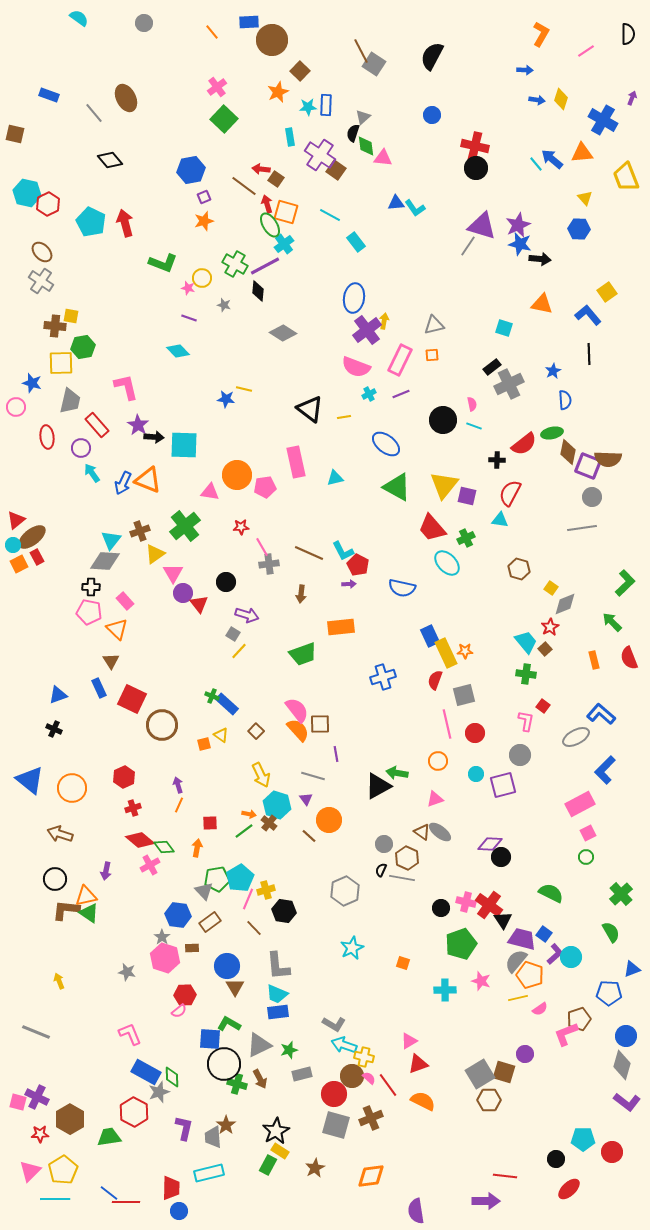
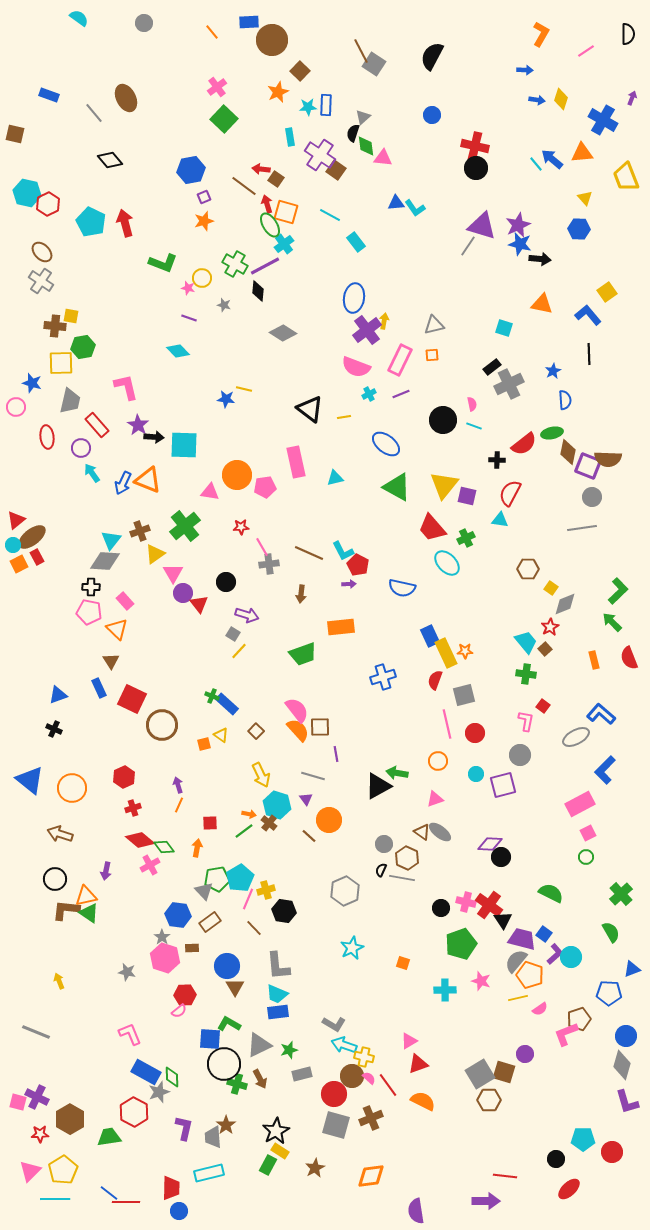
brown hexagon at (519, 569): moved 9 px right; rotated 15 degrees counterclockwise
green L-shape at (625, 583): moved 7 px left, 8 px down
brown square at (320, 724): moved 3 px down
purple L-shape at (627, 1102): rotated 36 degrees clockwise
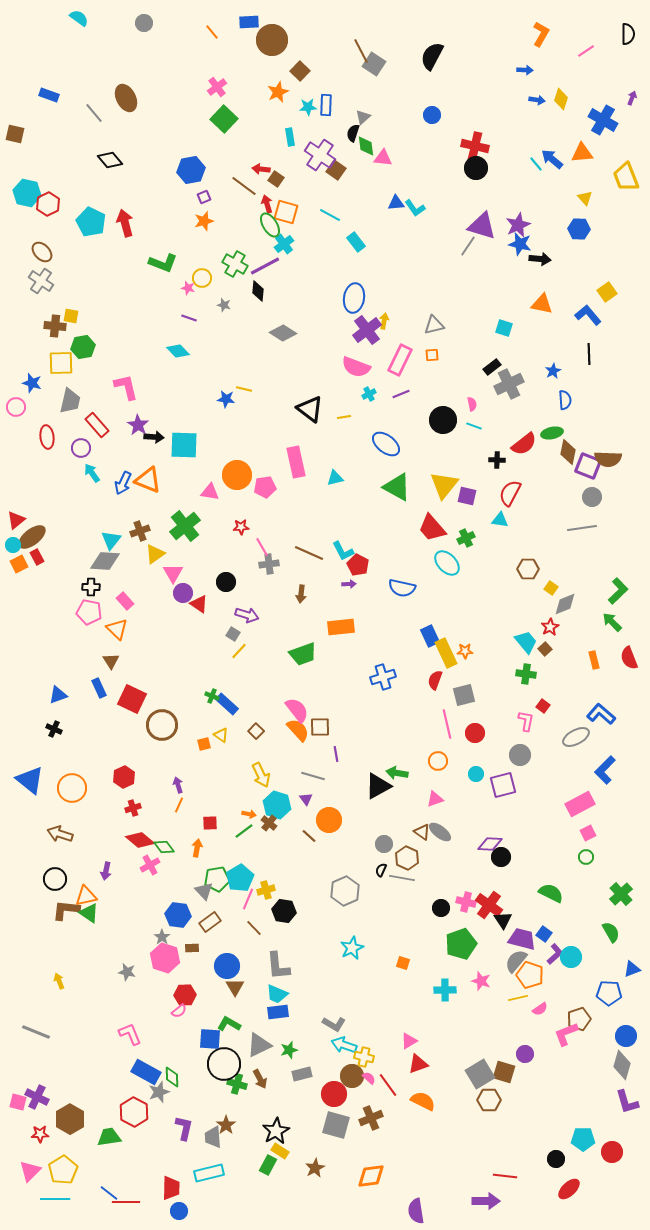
red triangle at (199, 604): rotated 18 degrees counterclockwise
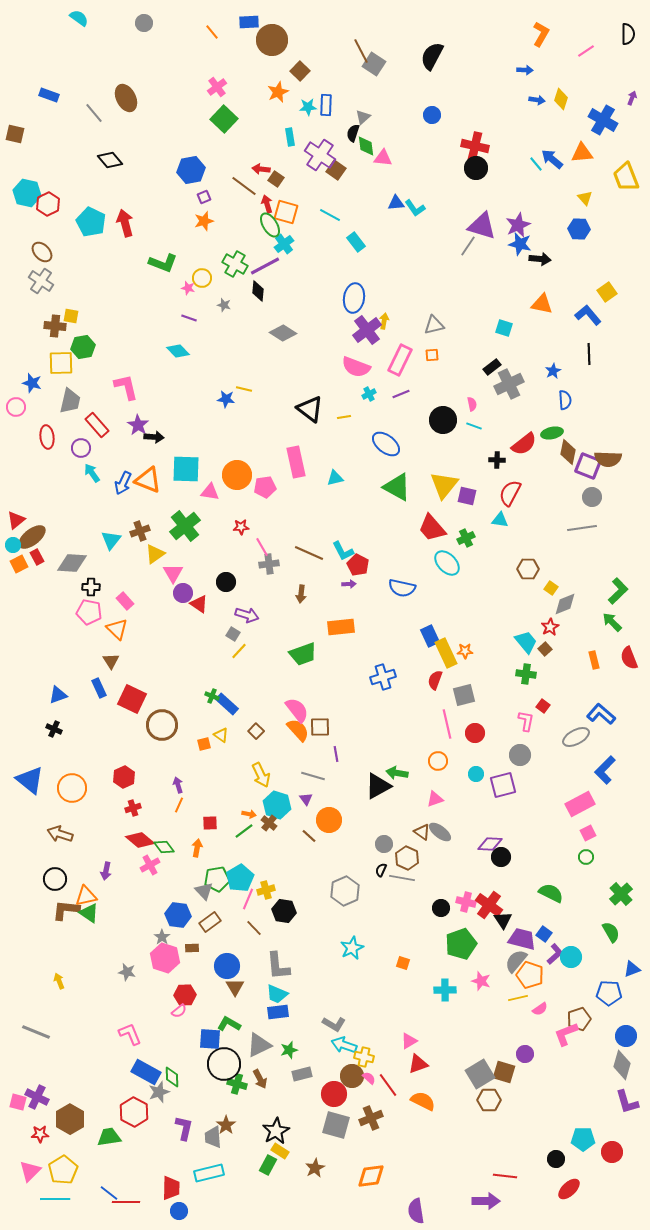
cyan square at (184, 445): moved 2 px right, 24 px down
gray diamond at (105, 561): moved 33 px left, 2 px down
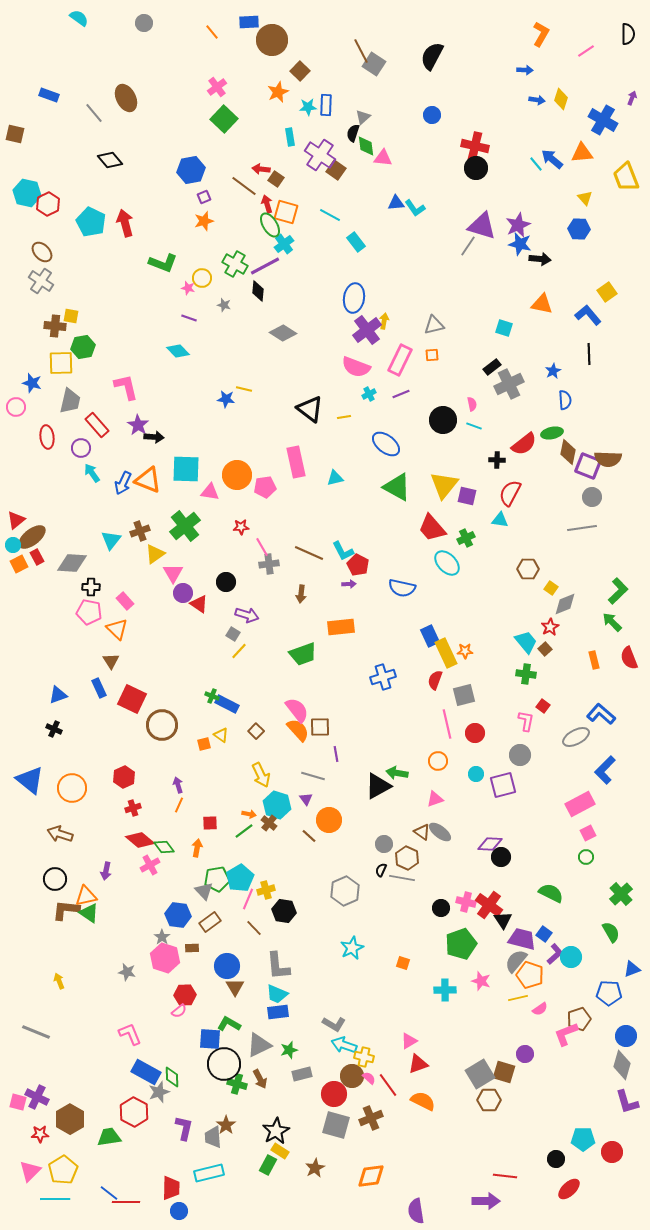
blue rectangle at (227, 704): rotated 15 degrees counterclockwise
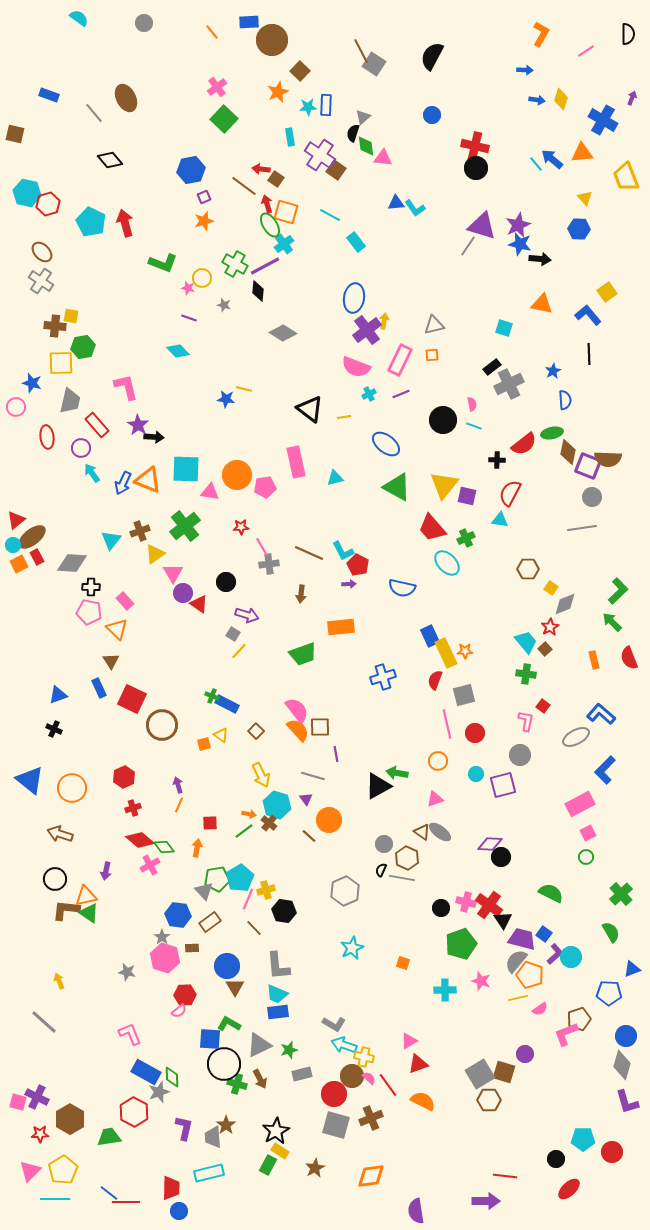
red hexagon at (48, 204): rotated 10 degrees clockwise
gray line at (36, 1032): moved 8 px right, 10 px up; rotated 20 degrees clockwise
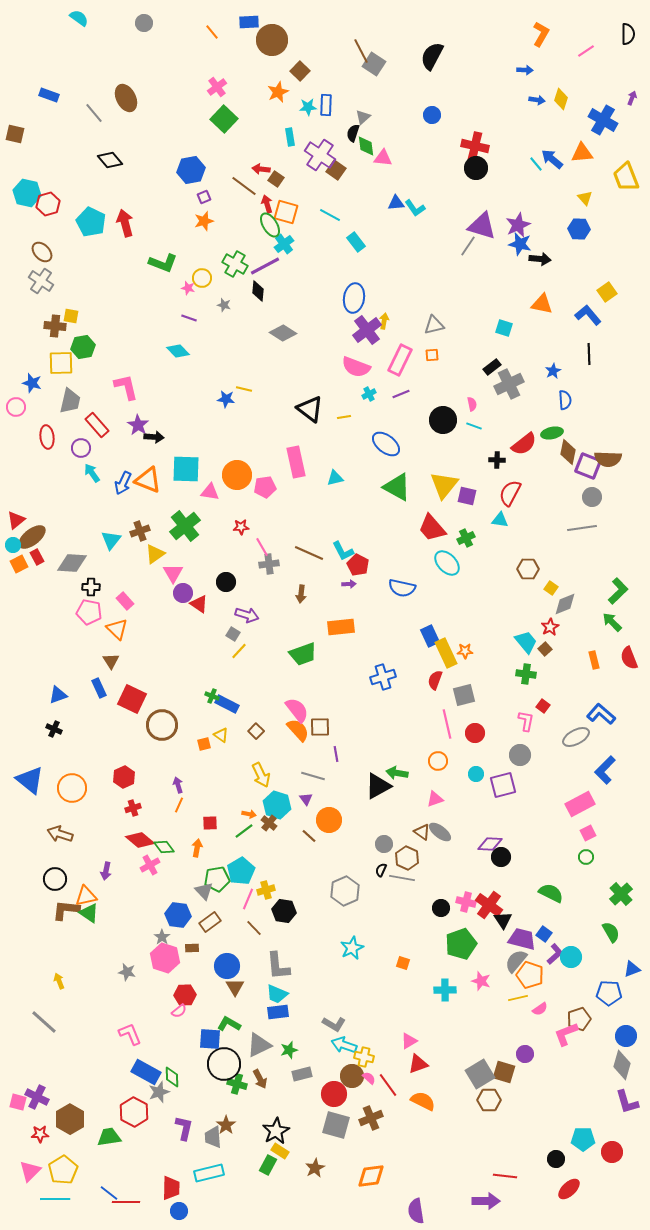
cyan pentagon at (240, 878): moved 1 px right, 7 px up
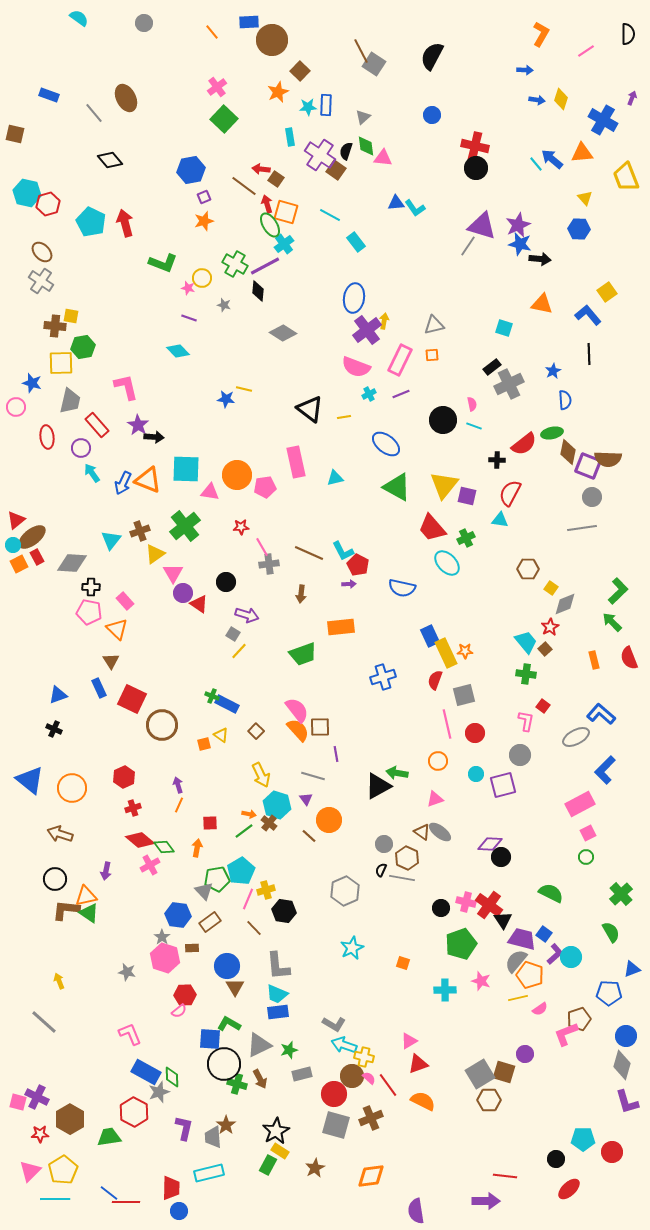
black semicircle at (353, 133): moved 7 px left, 18 px down
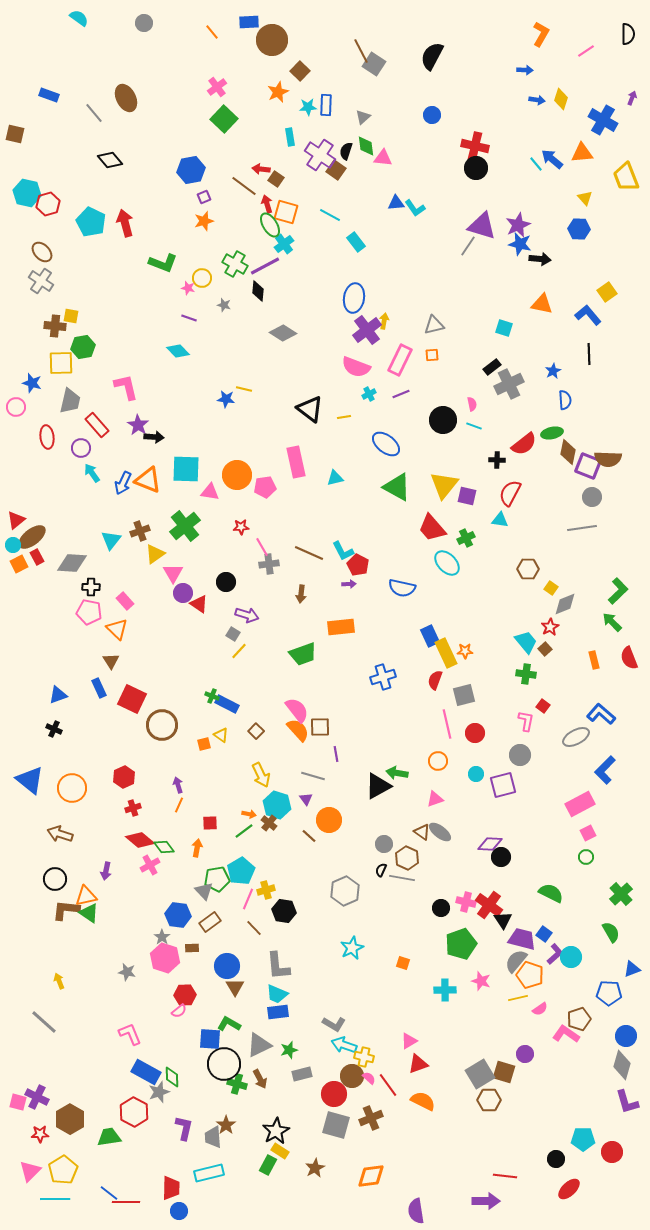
pink L-shape at (566, 1034): rotated 56 degrees clockwise
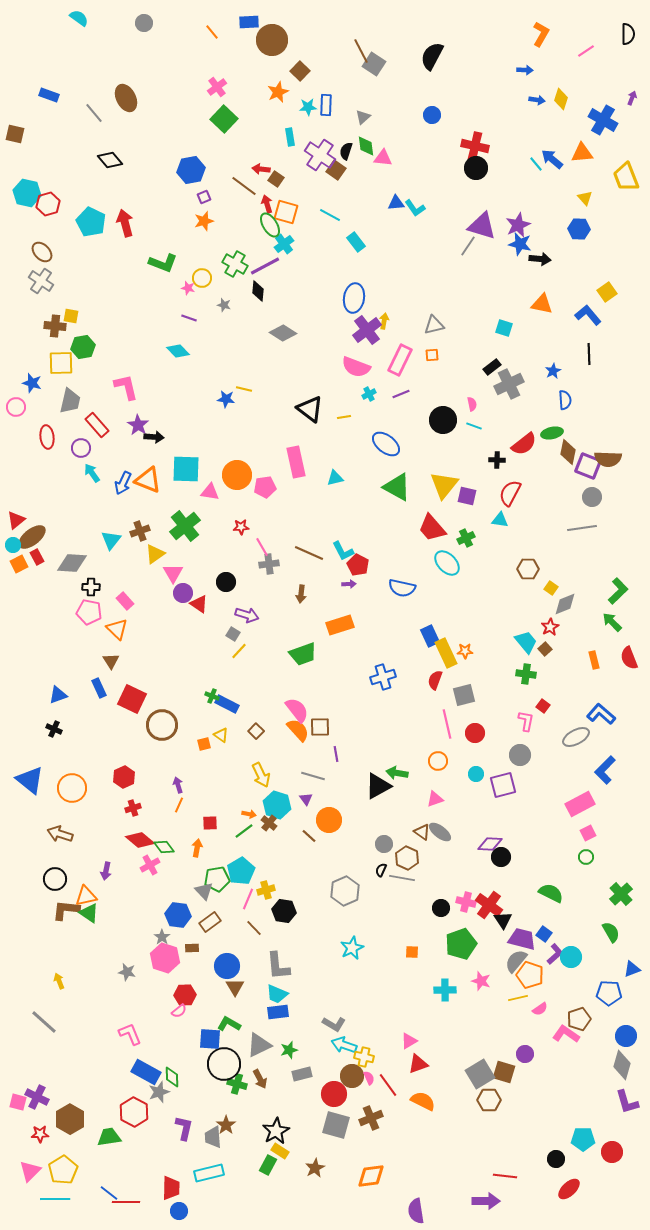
orange rectangle at (341, 627): moved 1 px left, 2 px up; rotated 12 degrees counterclockwise
orange square at (403, 963): moved 9 px right, 11 px up; rotated 16 degrees counterclockwise
pink semicircle at (369, 1078): rotated 24 degrees clockwise
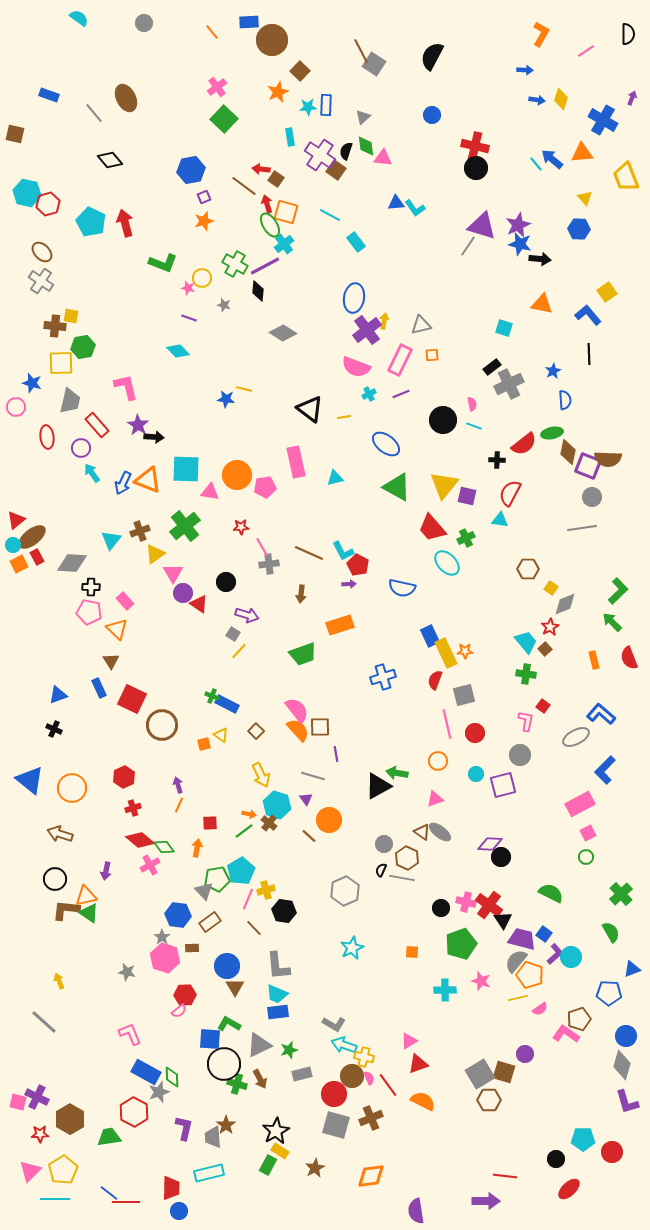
gray triangle at (434, 325): moved 13 px left
